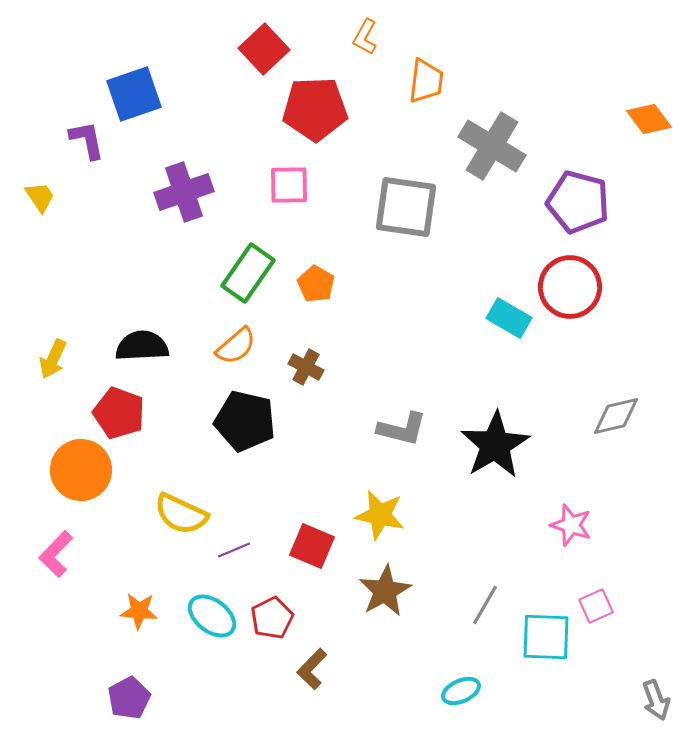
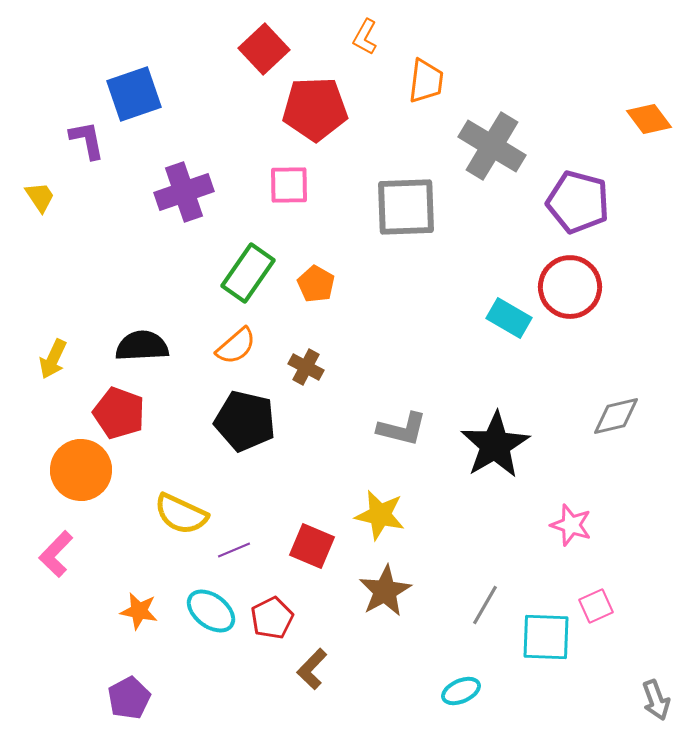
gray square at (406, 207): rotated 10 degrees counterclockwise
orange star at (139, 611): rotated 6 degrees clockwise
cyan ellipse at (212, 616): moved 1 px left, 5 px up
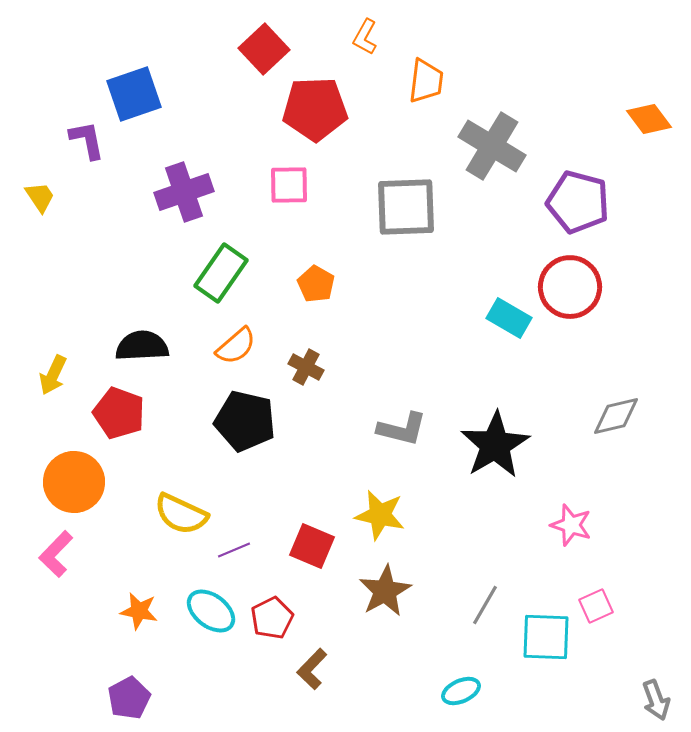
green rectangle at (248, 273): moved 27 px left
yellow arrow at (53, 359): moved 16 px down
orange circle at (81, 470): moved 7 px left, 12 px down
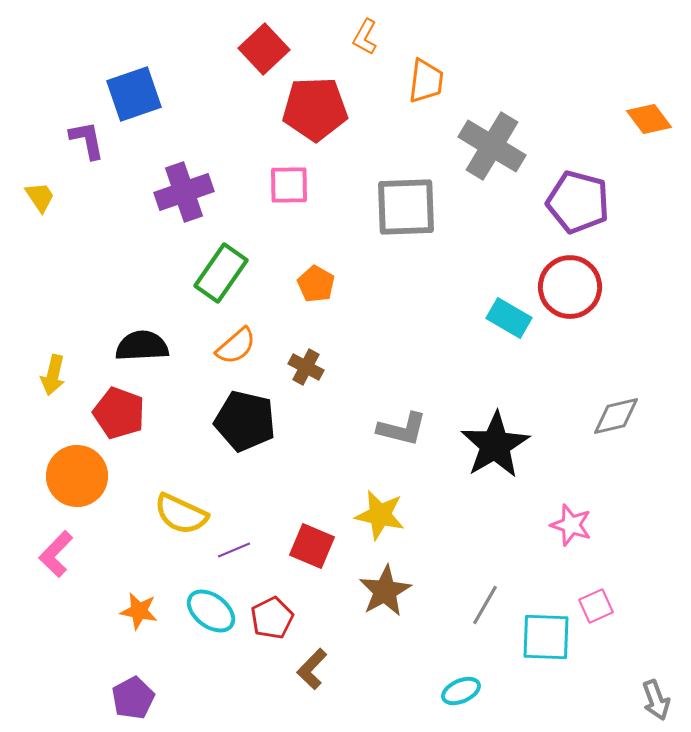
yellow arrow at (53, 375): rotated 12 degrees counterclockwise
orange circle at (74, 482): moved 3 px right, 6 px up
purple pentagon at (129, 698): moved 4 px right
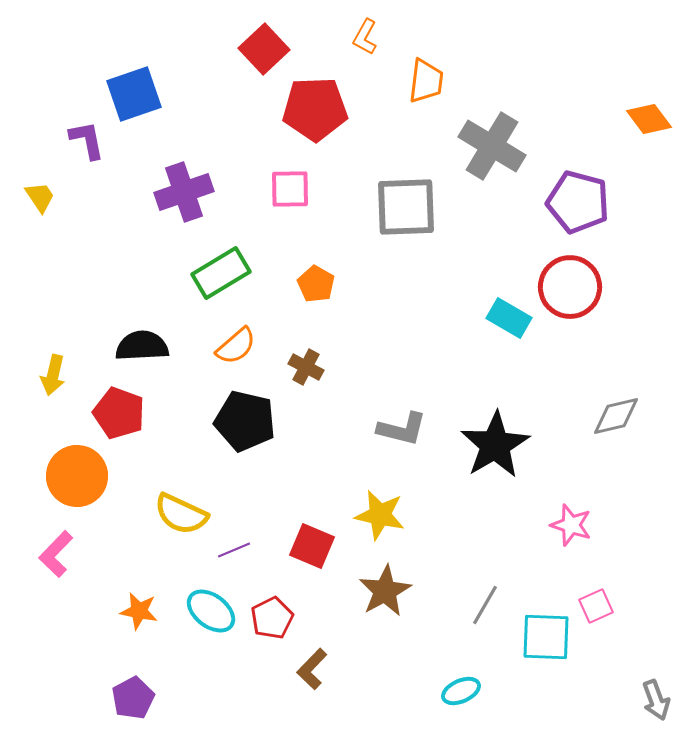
pink square at (289, 185): moved 1 px right, 4 px down
green rectangle at (221, 273): rotated 24 degrees clockwise
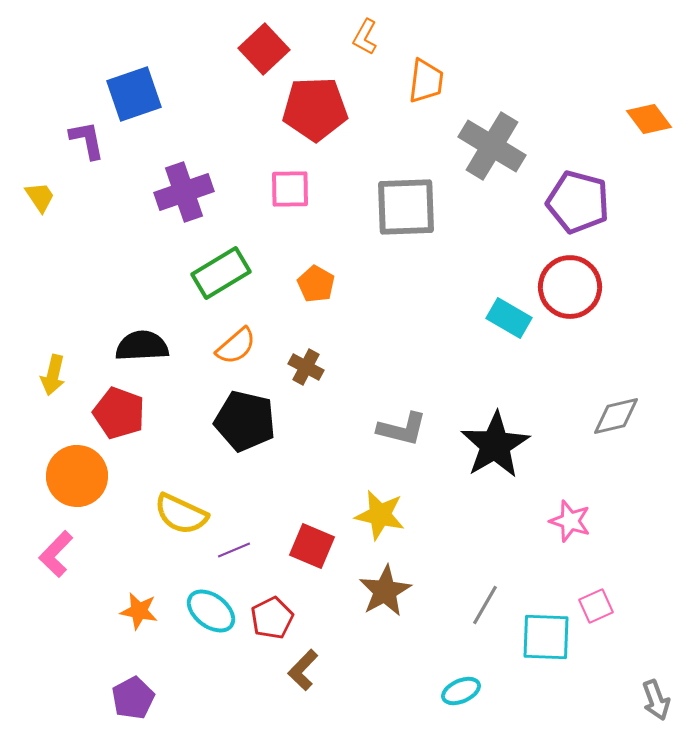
pink star at (571, 525): moved 1 px left, 4 px up
brown L-shape at (312, 669): moved 9 px left, 1 px down
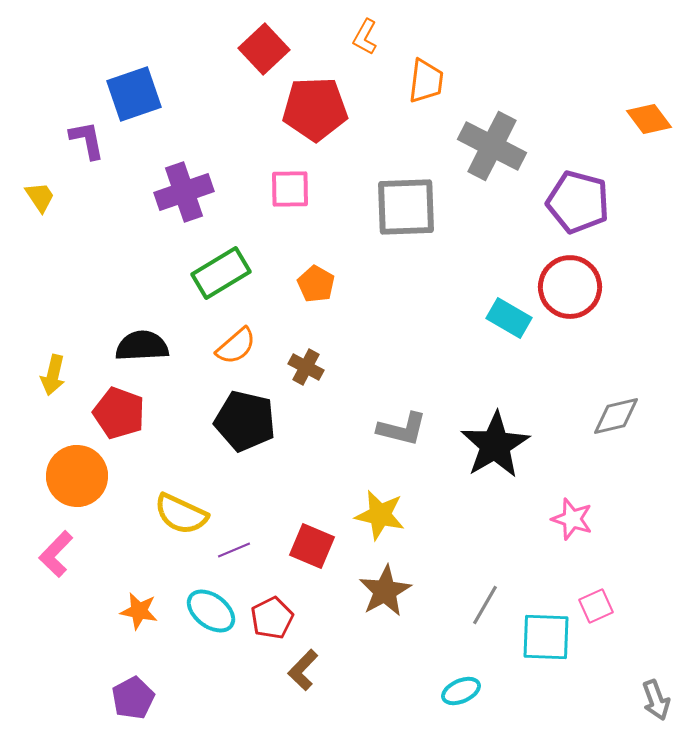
gray cross at (492, 146): rotated 4 degrees counterclockwise
pink star at (570, 521): moved 2 px right, 2 px up
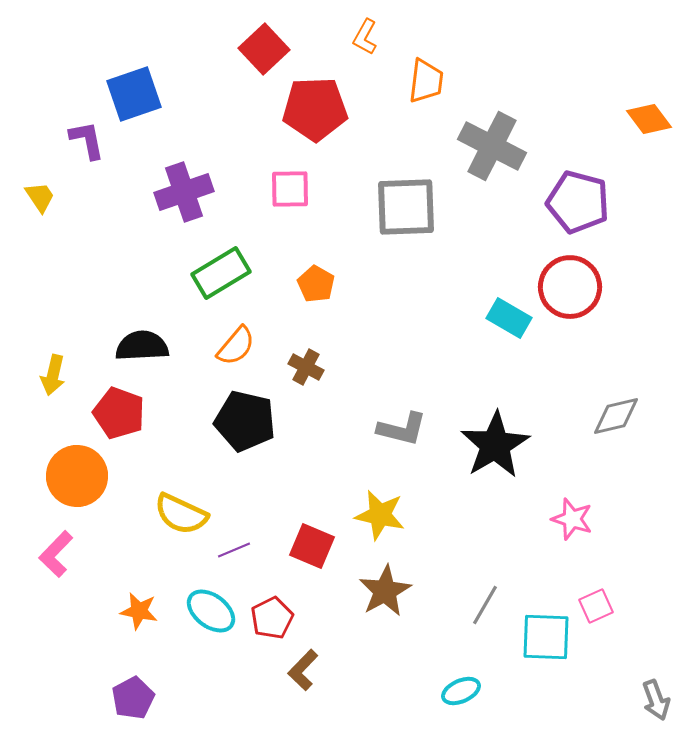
orange semicircle at (236, 346): rotated 9 degrees counterclockwise
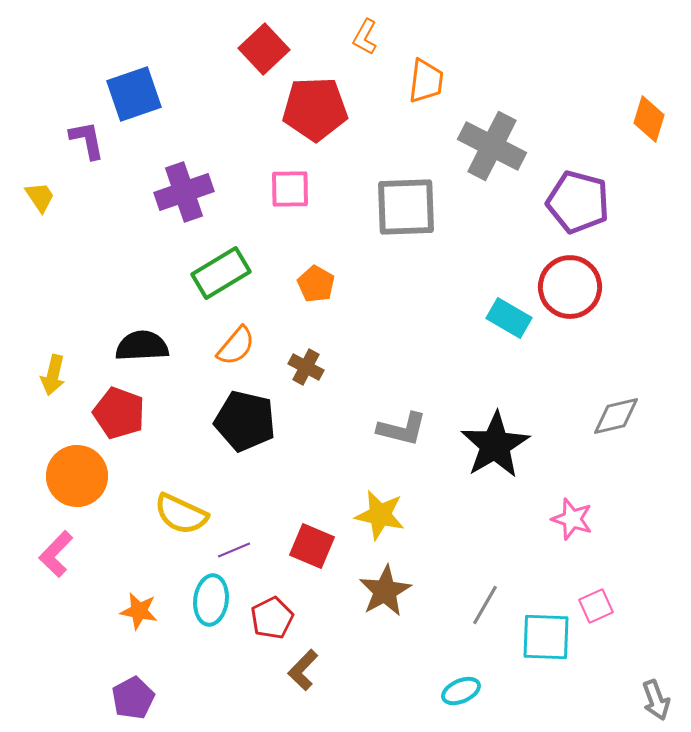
orange diamond at (649, 119): rotated 54 degrees clockwise
cyan ellipse at (211, 611): moved 11 px up; rotated 60 degrees clockwise
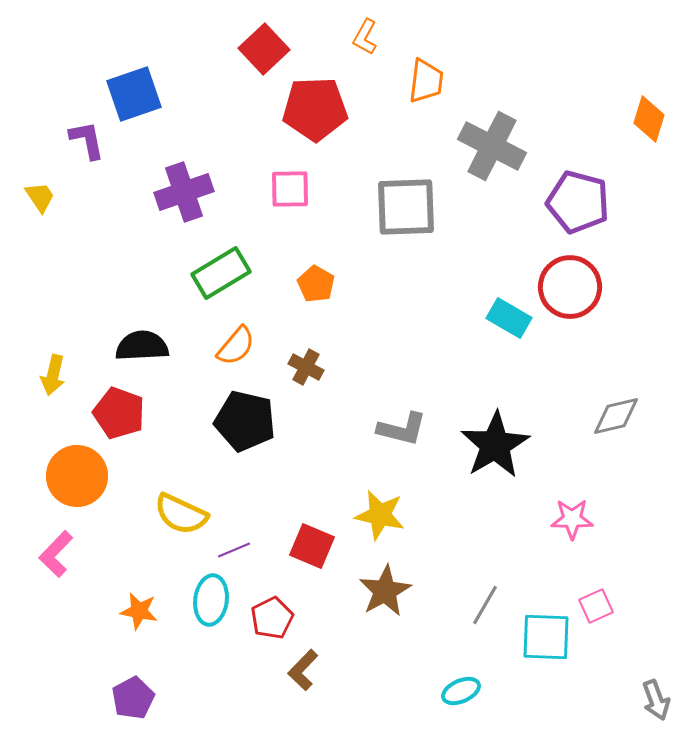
pink star at (572, 519): rotated 18 degrees counterclockwise
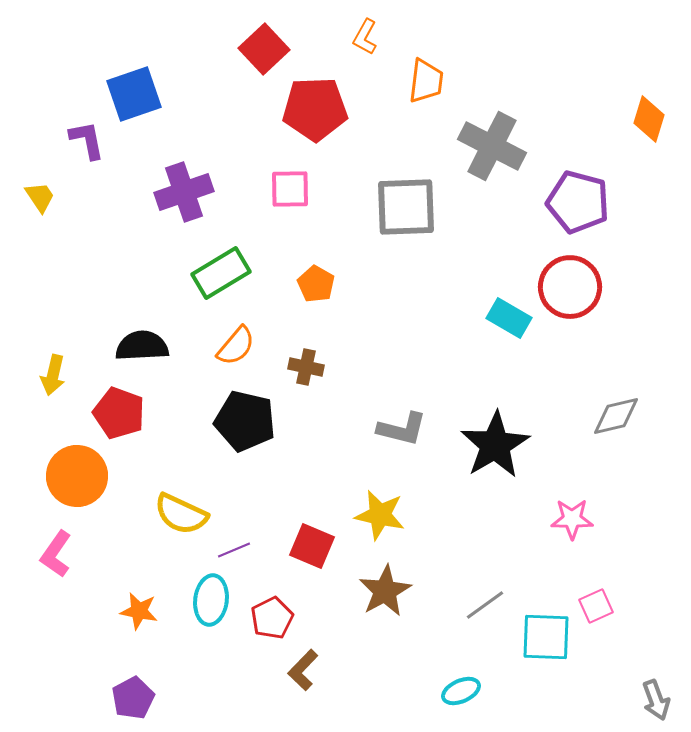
brown cross at (306, 367): rotated 16 degrees counterclockwise
pink L-shape at (56, 554): rotated 9 degrees counterclockwise
gray line at (485, 605): rotated 24 degrees clockwise
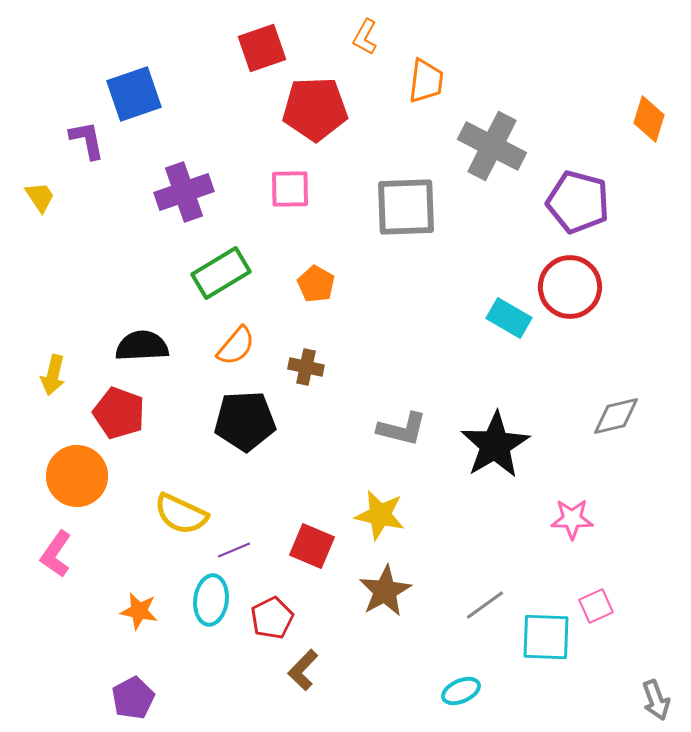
red square at (264, 49): moved 2 px left, 1 px up; rotated 24 degrees clockwise
black pentagon at (245, 421): rotated 16 degrees counterclockwise
